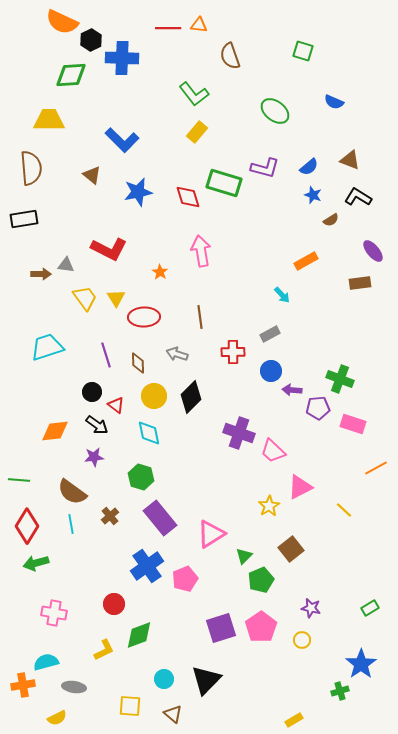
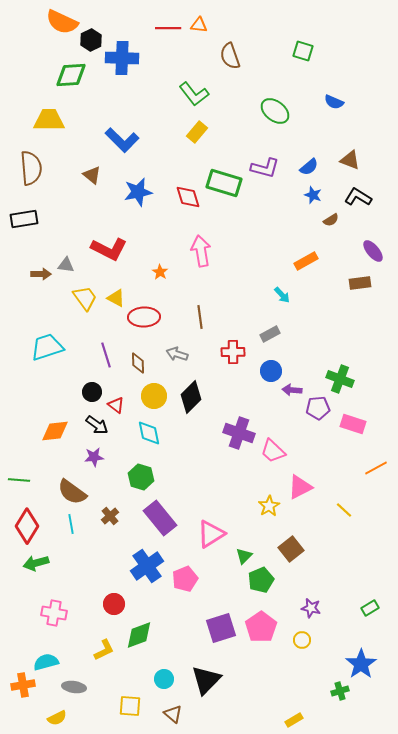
yellow triangle at (116, 298): rotated 30 degrees counterclockwise
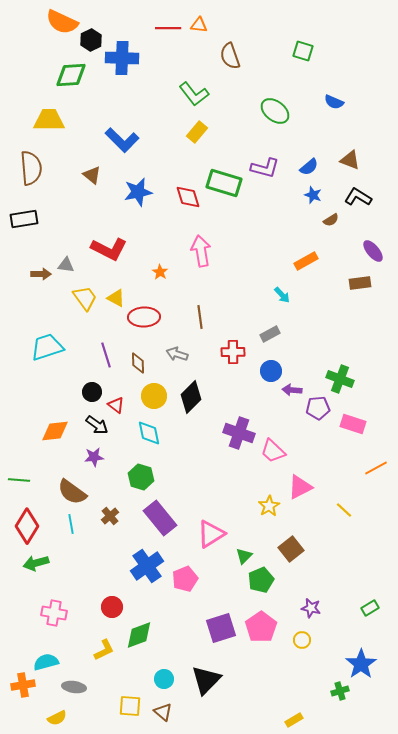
red circle at (114, 604): moved 2 px left, 3 px down
brown triangle at (173, 714): moved 10 px left, 2 px up
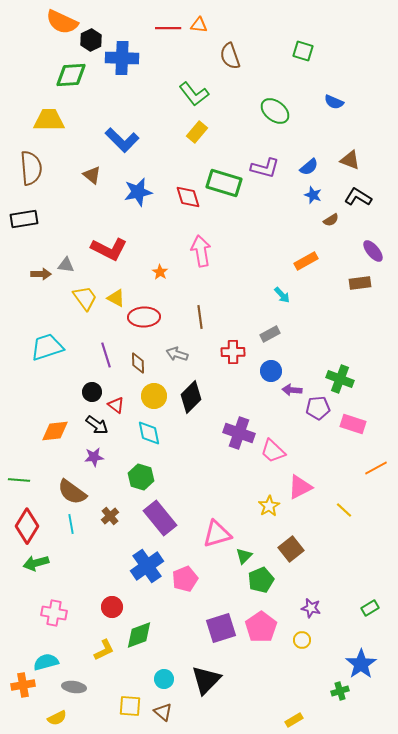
pink triangle at (211, 534): moved 6 px right; rotated 16 degrees clockwise
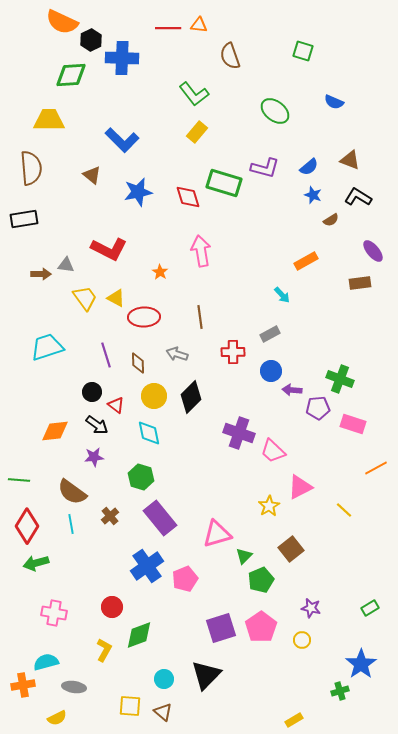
yellow L-shape at (104, 650): rotated 35 degrees counterclockwise
black triangle at (206, 680): moved 5 px up
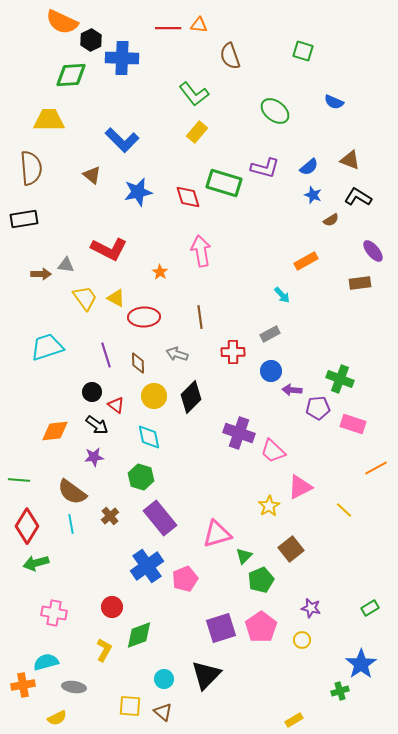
cyan diamond at (149, 433): moved 4 px down
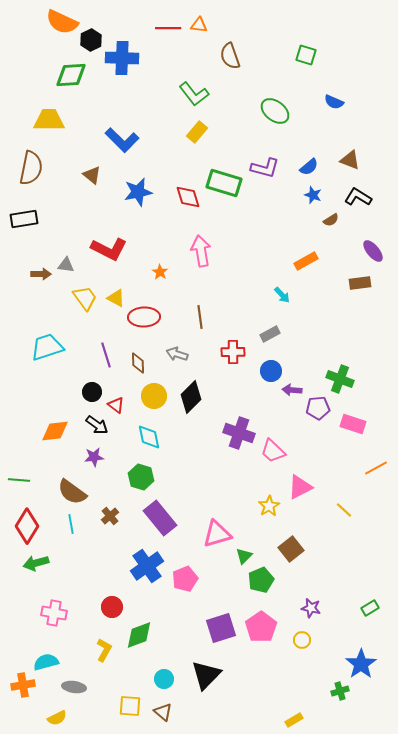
green square at (303, 51): moved 3 px right, 4 px down
brown semicircle at (31, 168): rotated 16 degrees clockwise
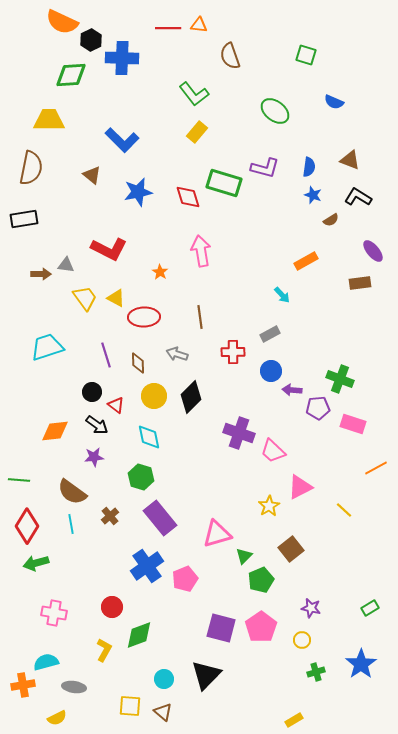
blue semicircle at (309, 167): rotated 42 degrees counterclockwise
purple square at (221, 628): rotated 32 degrees clockwise
green cross at (340, 691): moved 24 px left, 19 px up
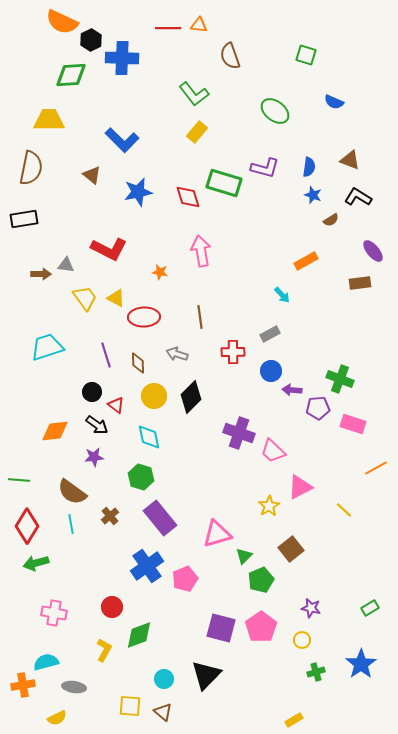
orange star at (160, 272): rotated 21 degrees counterclockwise
